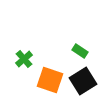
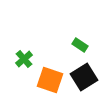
green rectangle: moved 6 px up
black square: moved 1 px right, 4 px up
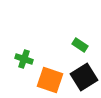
green cross: rotated 30 degrees counterclockwise
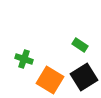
orange square: rotated 12 degrees clockwise
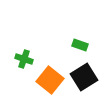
green rectangle: rotated 14 degrees counterclockwise
orange square: rotated 8 degrees clockwise
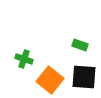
black square: rotated 36 degrees clockwise
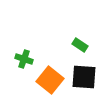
green rectangle: rotated 14 degrees clockwise
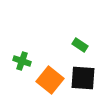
green cross: moved 2 px left, 2 px down
black square: moved 1 px left, 1 px down
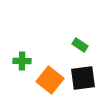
green cross: rotated 18 degrees counterclockwise
black square: rotated 12 degrees counterclockwise
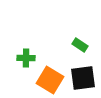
green cross: moved 4 px right, 3 px up
orange square: rotated 8 degrees counterclockwise
